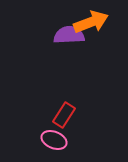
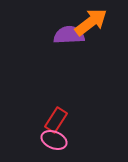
orange arrow: rotated 16 degrees counterclockwise
red rectangle: moved 8 px left, 5 px down
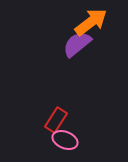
purple semicircle: moved 8 px right, 9 px down; rotated 36 degrees counterclockwise
pink ellipse: moved 11 px right
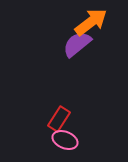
red rectangle: moved 3 px right, 1 px up
